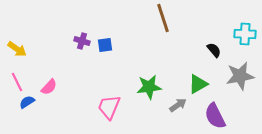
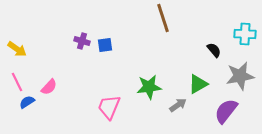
purple semicircle: moved 11 px right, 5 px up; rotated 64 degrees clockwise
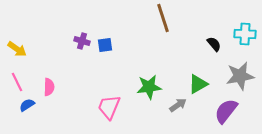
black semicircle: moved 6 px up
pink semicircle: rotated 42 degrees counterclockwise
blue semicircle: moved 3 px down
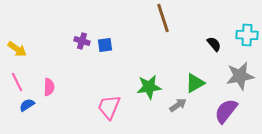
cyan cross: moved 2 px right, 1 px down
green triangle: moved 3 px left, 1 px up
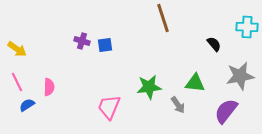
cyan cross: moved 8 px up
green triangle: rotated 35 degrees clockwise
gray arrow: rotated 90 degrees clockwise
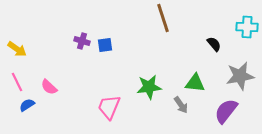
pink semicircle: rotated 132 degrees clockwise
gray arrow: moved 3 px right
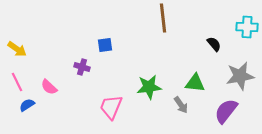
brown line: rotated 12 degrees clockwise
purple cross: moved 26 px down
pink trapezoid: moved 2 px right
